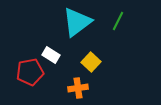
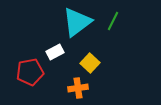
green line: moved 5 px left
white rectangle: moved 4 px right, 3 px up; rotated 60 degrees counterclockwise
yellow square: moved 1 px left, 1 px down
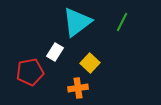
green line: moved 9 px right, 1 px down
white rectangle: rotated 30 degrees counterclockwise
